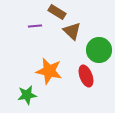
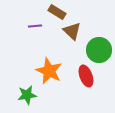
orange star: rotated 12 degrees clockwise
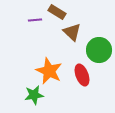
purple line: moved 6 px up
brown triangle: moved 1 px down
red ellipse: moved 4 px left, 1 px up
green star: moved 7 px right
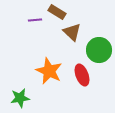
green star: moved 14 px left, 3 px down
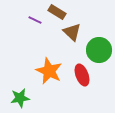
purple line: rotated 32 degrees clockwise
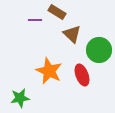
purple line: rotated 24 degrees counterclockwise
brown triangle: moved 2 px down
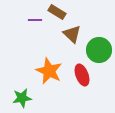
green star: moved 2 px right
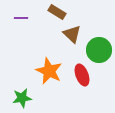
purple line: moved 14 px left, 2 px up
